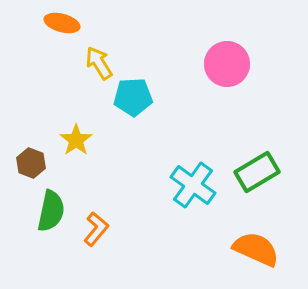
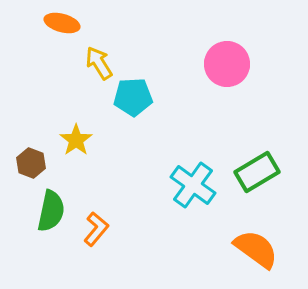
orange semicircle: rotated 12 degrees clockwise
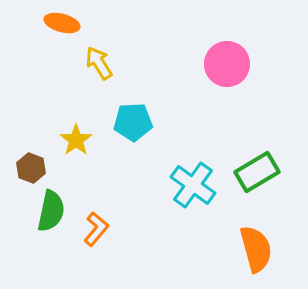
cyan pentagon: moved 25 px down
brown hexagon: moved 5 px down
orange semicircle: rotated 39 degrees clockwise
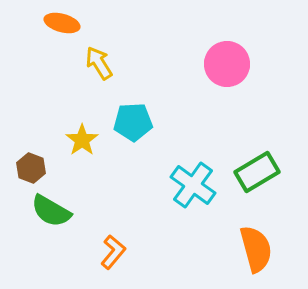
yellow star: moved 6 px right
green semicircle: rotated 108 degrees clockwise
orange L-shape: moved 17 px right, 23 px down
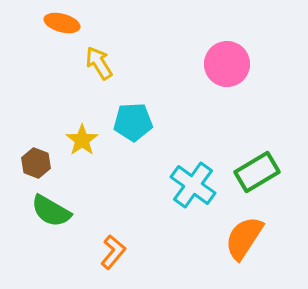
brown hexagon: moved 5 px right, 5 px up
orange semicircle: moved 12 px left, 11 px up; rotated 132 degrees counterclockwise
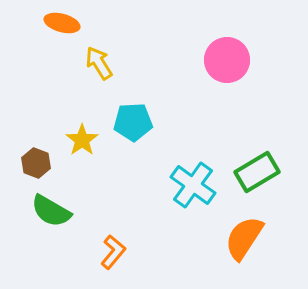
pink circle: moved 4 px up
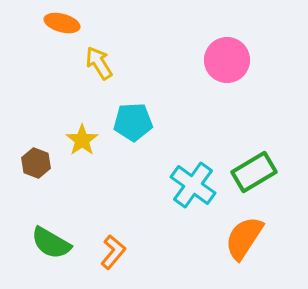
green rectangle: moved 3 px left
green semicircle: moved 32 px down
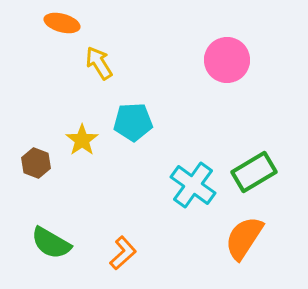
orange L-shape: moved 10 px right, 1 px down; rotated 8 degrees clockwise
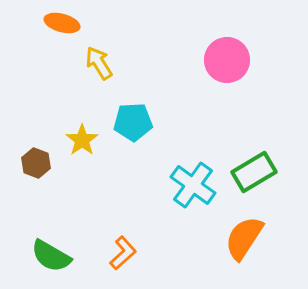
green semicircle: moved 13 px down
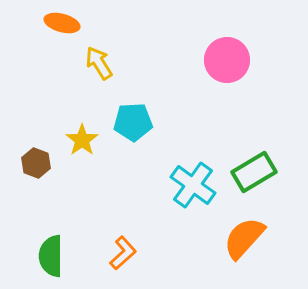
orange semicircle: rotated 9 degrees clockwise
green semicircle: rotated 60 degrees clockwise
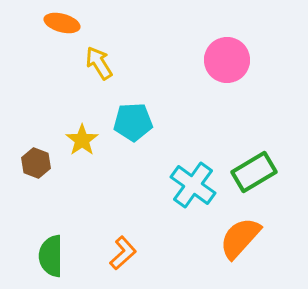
orange semicircle: moved 4 px left
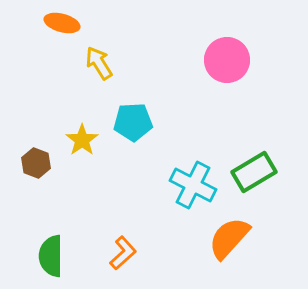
cyan cross: rotated 9 degrees counterclockwise
orange semicircle: moved 11 px left
